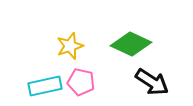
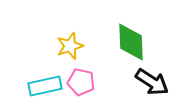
green diamond: moved 2 px up; rotated 63 degrees clockwise
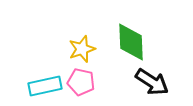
yellow star: moved 12 px right, 3 px down
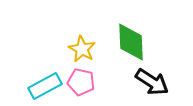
yellow star: rotated 24 degrees counterclockwise
cyan rectangle: rotated 16 degrees counterclockwise
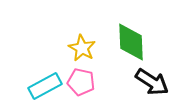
yellow star: moved 1 px up
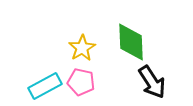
yellow star: rotated 12 degrees clockwise
black arrow: rotated 24 degrees clockwise
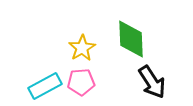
green diamond: moved 3 px up
pink pentagon: rotated 16 degrees counterclockwise
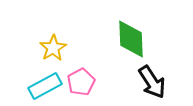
yellow star: moved 29 px left
pink pentagon: rotated 24 degrees counterclockwise
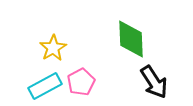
black arrow: moved 2 px right
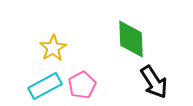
pink pentagon: moved 1 px right, 3 px down
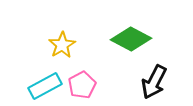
green diamond: rotated 60 degrees counterclockwise
yellow star: moved 9 px right, 3 px up
black arrow: rotated 60 degrees clockwise
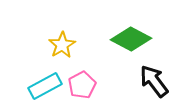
black arrow: moved 1 px up; rotated 116 degrees clockwise
